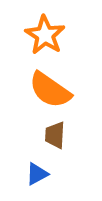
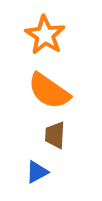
orange semicircle: moved 1 px left, 1 px down
blue triangle: moved 2 px up
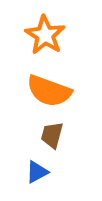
orange semicircle: rotated 15 degrees counterclockwise
brown trapezoid: moved 3 px left; rotated 12 degrees clockwise
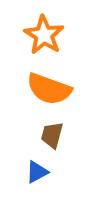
orange star: moved 1 px left
orange semicircle: moved 2 px up
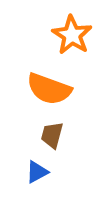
orange star: moved 28 px right
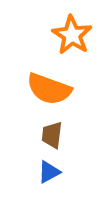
brown trapezoid: rotated 8 degrees counterclockwise
blue triangle: moved 12 px right
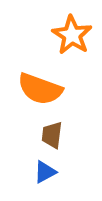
orange semicircle: moved 9 px left
blue triangle: moved 4 px left
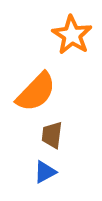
orange semicircle: moved 4 px left, 3 px down; rotated 66 degrees counterclockwise
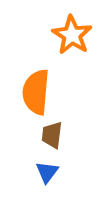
orange semicircle: rotated 141 degrees clockwise
blue triangle: moved 2 px right; rotated 25 degrees counterclockwise
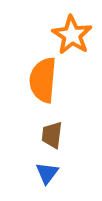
orange semicircle: moved 7 px right, 12 px up
blue triangle: moved 1 px down
